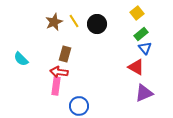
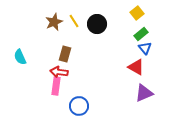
cyan semicircle: moved 1 px left, 2 px up; rotated 21 degrees clockwise
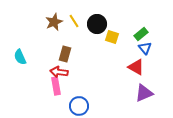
yellow square: moved 25 px left, 24 px down; rotated 32 degrees counterclockwise
pink rectangle: rotated 18 degrees counterclockwise
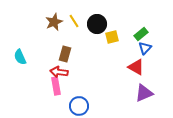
yellow square: rotated 32 degrees counterclockwise
blue triangle: rotated 24 degrees clockwise
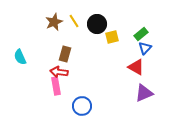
blue circle: moved 3 px right
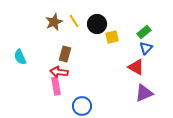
green rectangle: moved 3 px right, 2 px up
blue triangle: moved 1 px right
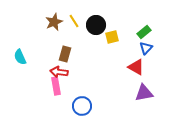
black circle: moved 1 px left, 1 px down
purple triangle: rotated 12 degrees clockwise
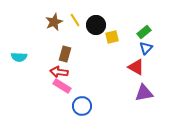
yellow line: moved 1 px right, 1 px up
cyan semicircle: moved 1 px left; rotated 63 degrees counterclockwise
pink rectangle: moved 6 px right; rotated 48 degrees counterclockwise
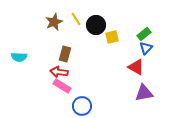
yellow line: moved 1 px right, 1 px up
green rectangle: moved 2 px down
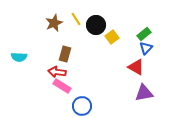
brown star: moved 1 px down
yellow square: rotated 24 degrees counterclockwise
red arrow: moved 2 px left
